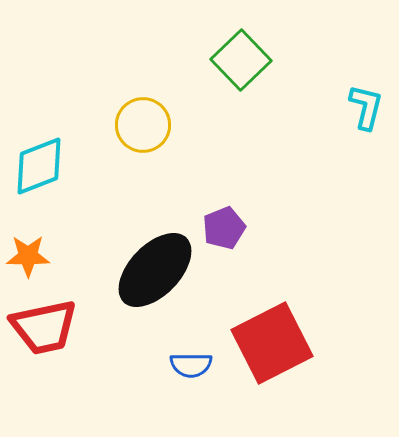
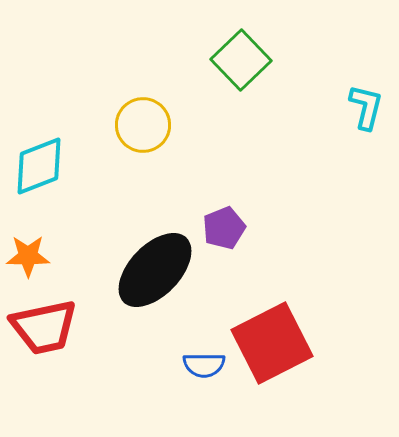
blue semicircle: moved 13 px right
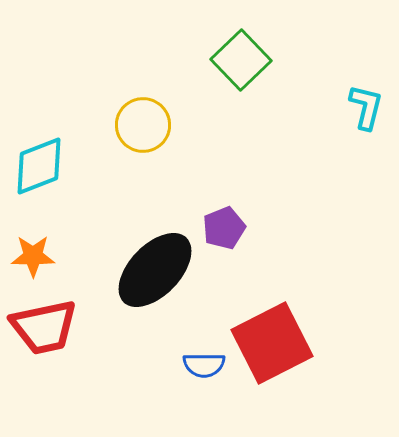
orange star: moved 5 px right
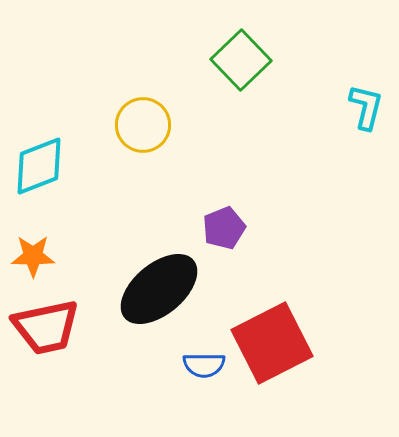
black ellipse: moved 4 px right, 19 px down; rotated 6 degrees clockwise
red trapezoid: moved 2 px right
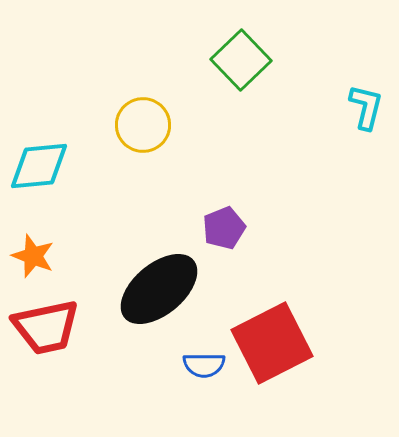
cyan diamond: rotated 16 degrees clockwise
orange star: rotated 21 degrees clockwise
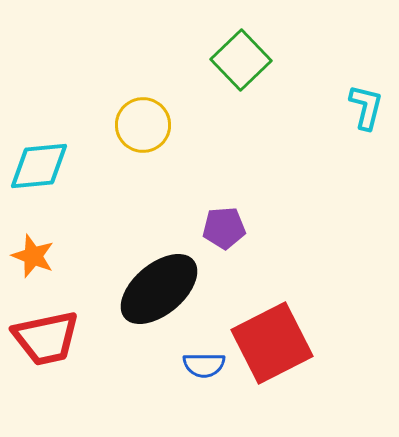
purple pentagon: rotated 18 degrees clockwise
red trapezoid: moved 11 px down
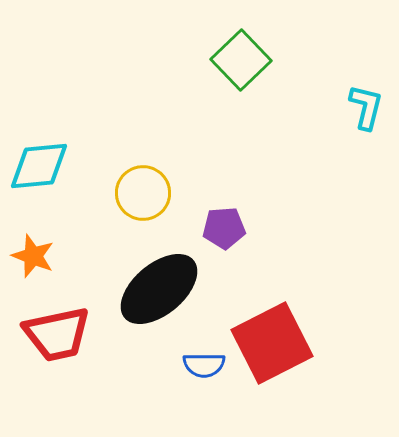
yellow circle: moved 68 px down
red trapezoid: moved 11 px right, 4 px up
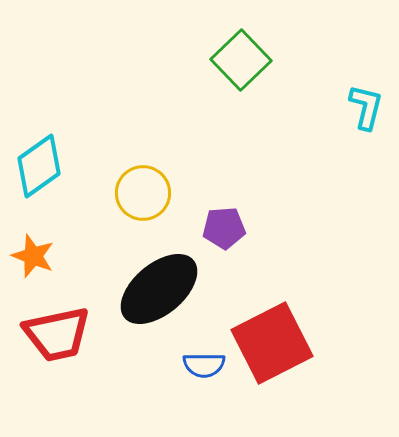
cyan diamond: rotated 30 degrees counterclockwise
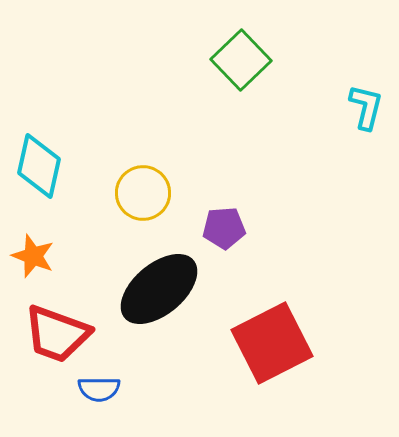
cyan diamond: rotated 42 degrees counterclockwise
red trapezoid: rotated 32 degrees clockwise
blue semicircle: moved 105 px left, 24 px down
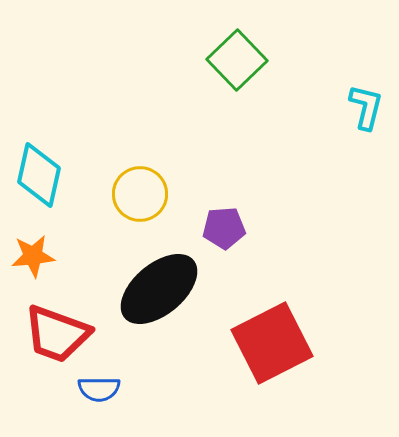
green square: moved 4 px left
cyan diamond: moved 9 px down
yellow circle: moved 3 px left, 1 px down
orange star: rotated 27 degrees counterclockwise
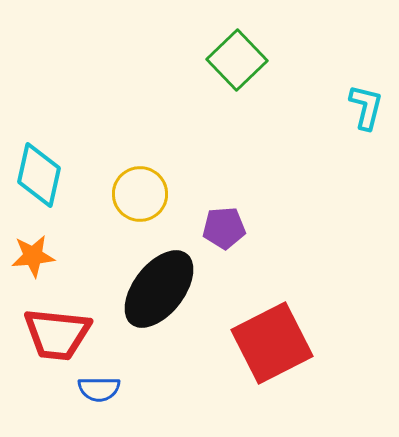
black ellipse: rotated 12 degrees counterclockwise
red trapezoid: rotated 14 degrees counterclockwise
